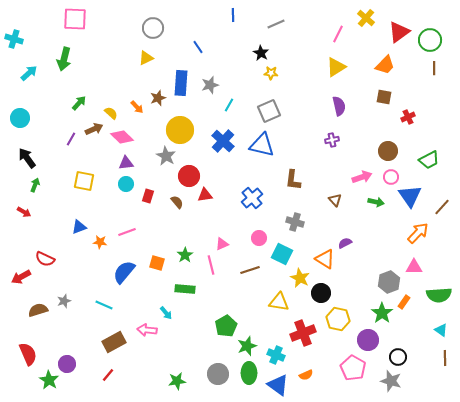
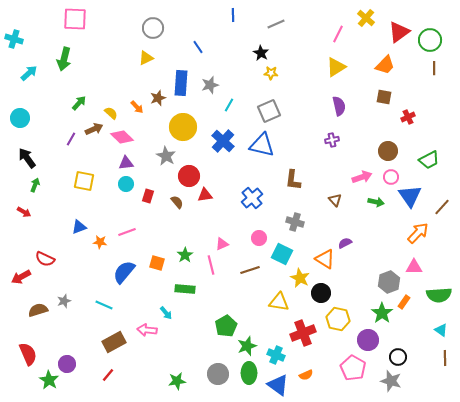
yellow circle at (180, 130): moved 3 px right, 3 px up
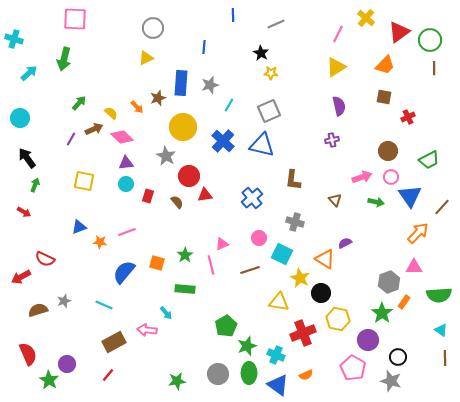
blue line at (198, 47): moved 6 px right; rotated 40 degrees clockwise
